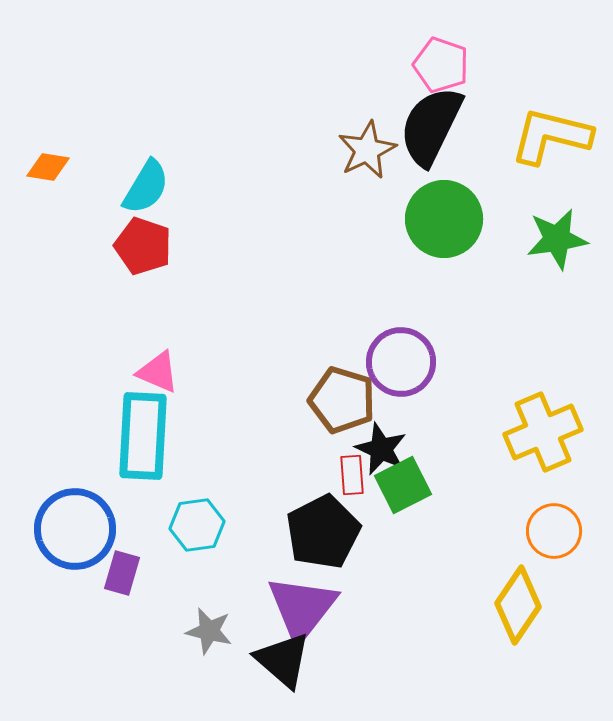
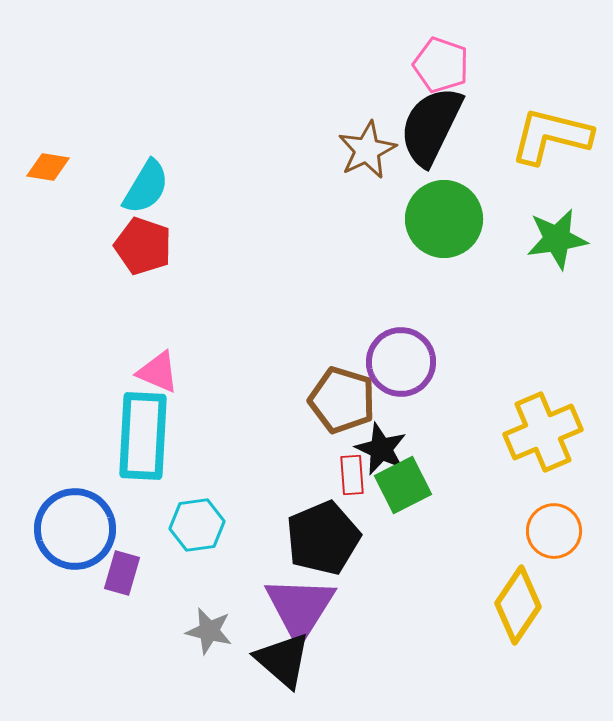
black pentagon: moved 6 px down; rotated 4 degrees clockwise
purple triangle: moved 2 px left; rotated 6 degrees counterclockwise
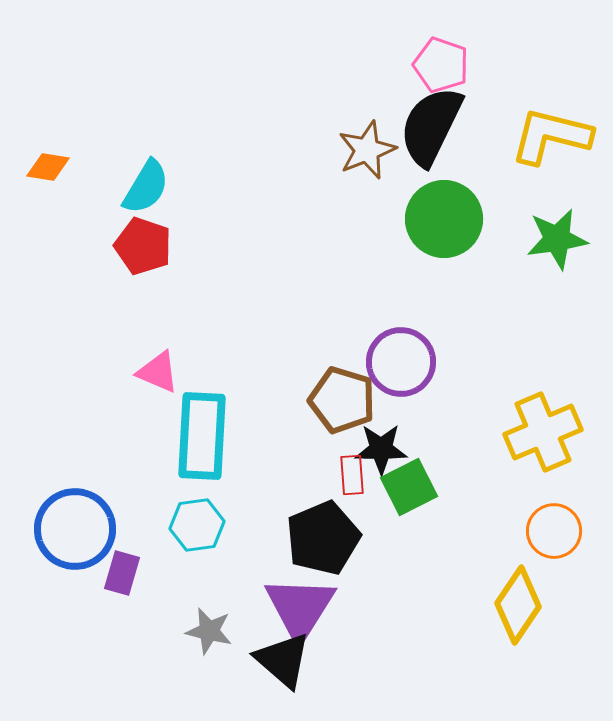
brown star: rotated 4 degrees clockwise
cyan rectangle: moved 59 px right
black star: rotated 24 degrees counterclockwise
green square: moved 6 px right, 2 px down
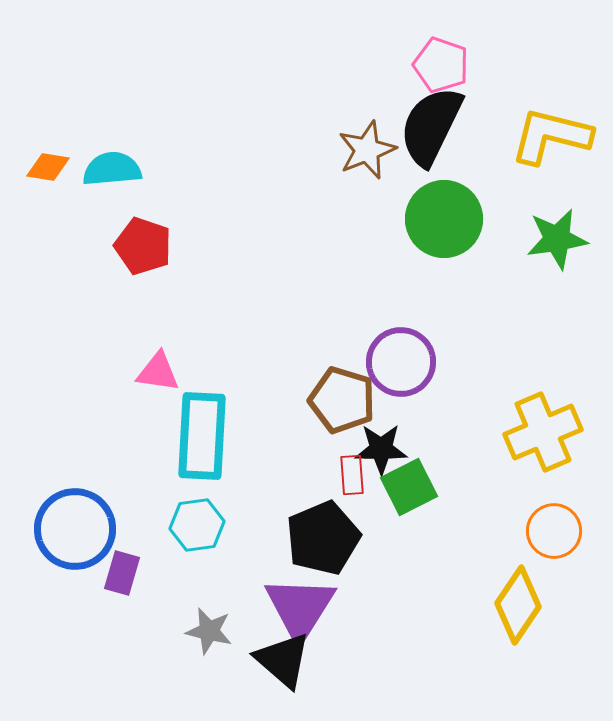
cyan semicircle: moved 34 px left, 18 px up; rotated 126 degrees counterclockwise
pink triangle: rotated 15 degrees counterclockwise
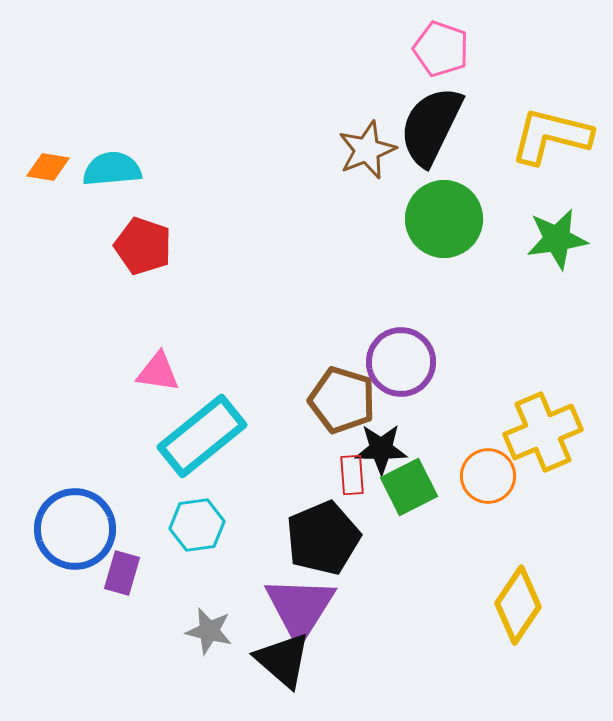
pink pentagon: moved 16 px up
cyan rectangle: rotated 48 degrees clockwise
orange circle: moved 66 px left, 55 px up
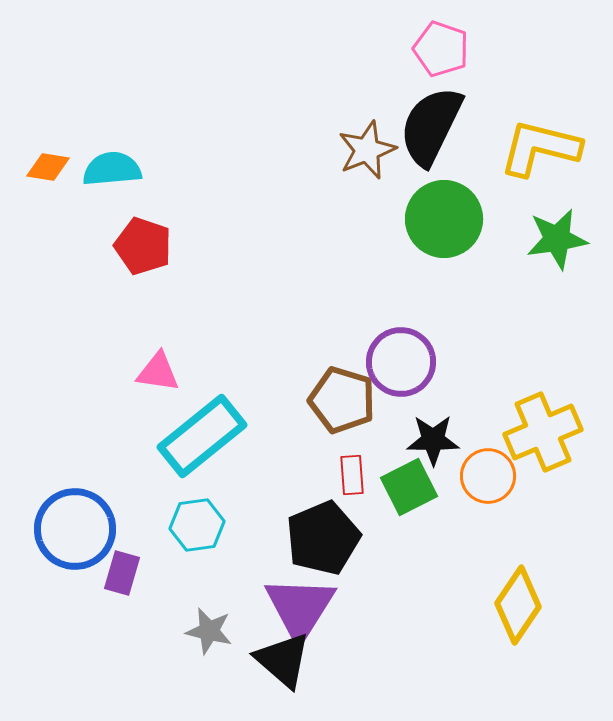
yellow L-shape: moved 11 px left, 12 px down
black star: moved 52 px right, 9 px up
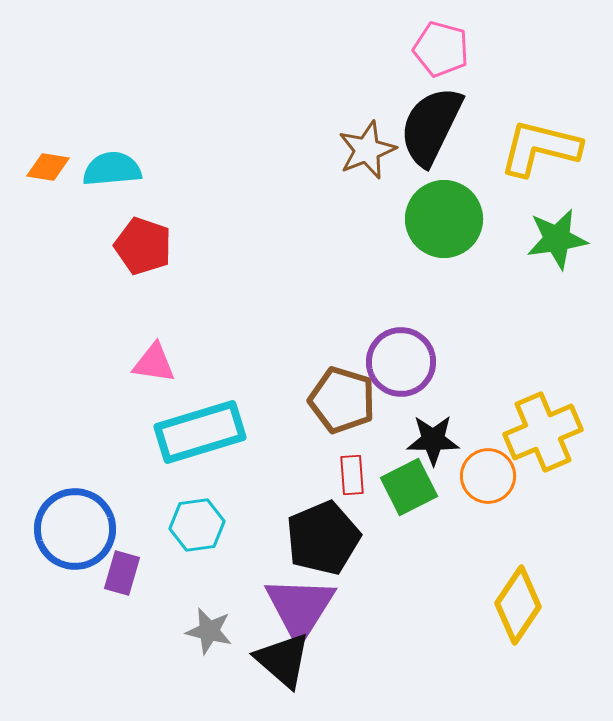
pink pentagon: rotated 4 degrees counterclockwise
pink triangle: moved 4 px left, 9 px up
cyan rectangle: moved 2 px left, 4 px up; rotated 22 degrees clockwise
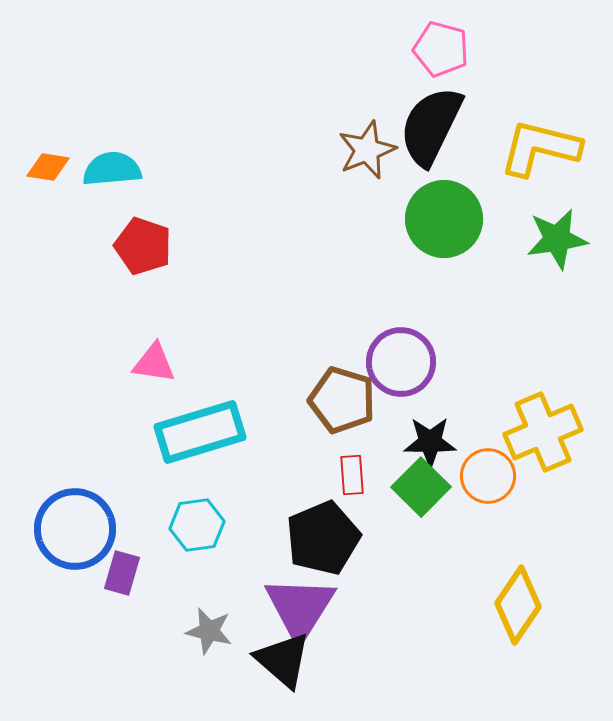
black star: moved 3 px left, 2 px down
green square: moved 12 px right; rotated 18 degrees counterclockwise
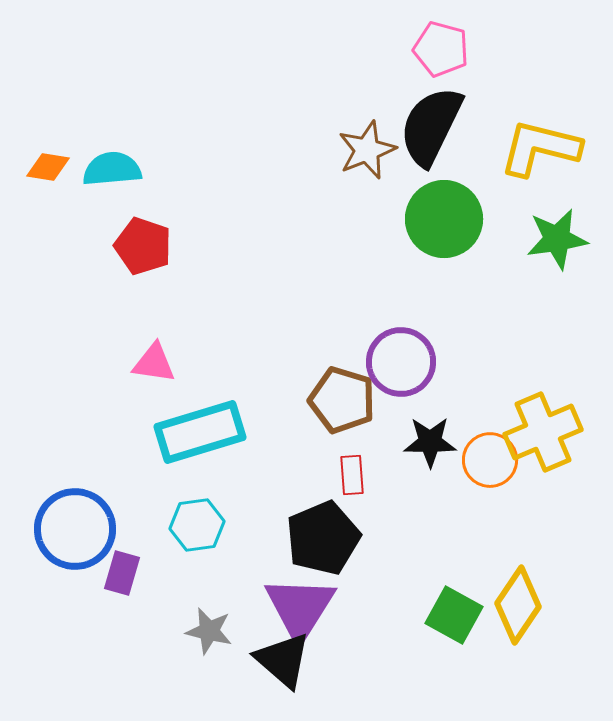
orange circle: moved 2 px right, 16 px up
green square: moved 33 px right, 128 px down; rotated 16 degrees counterclockwise
